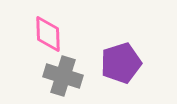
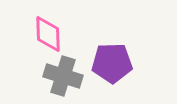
purple pentagon: moved 9 px left; rotated 15 degrees clockwise
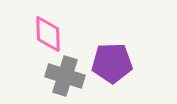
gray cross: moved 2 px right
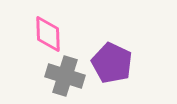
purple pentagon: rotated 27 degrees clockwise
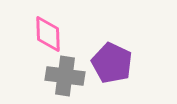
gray cross: rotated 9 degrees counterclockwise
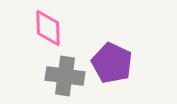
pink diamond: moved 6 px up
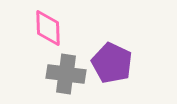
gray cross: moved 1 px right, 2 px up
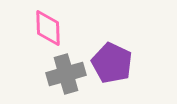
gray cross: rotated 24 degrees counterclockwise
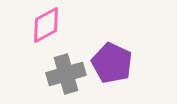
pink diamond: moved 2 px left, 3 px up; rotated 63 degrees clockwise
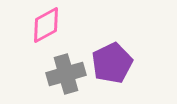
purple pentagon: rotated 21 degrees clockwise
